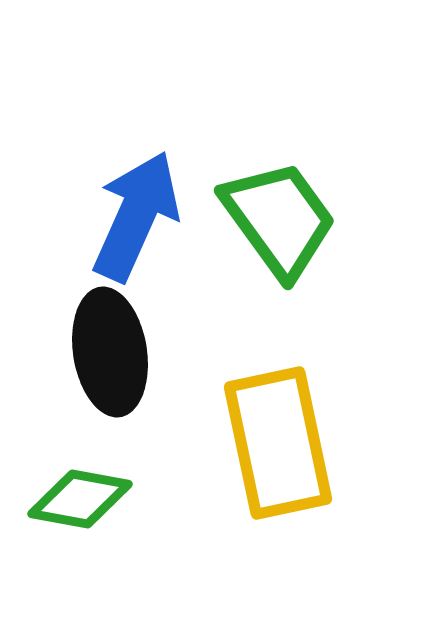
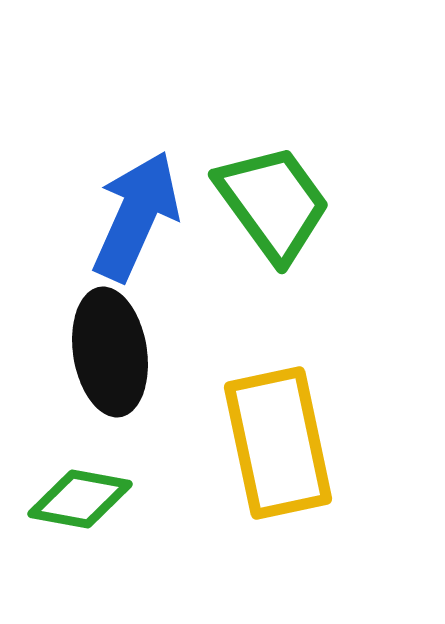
green trapezoid: moved 6 px left, 16 px up
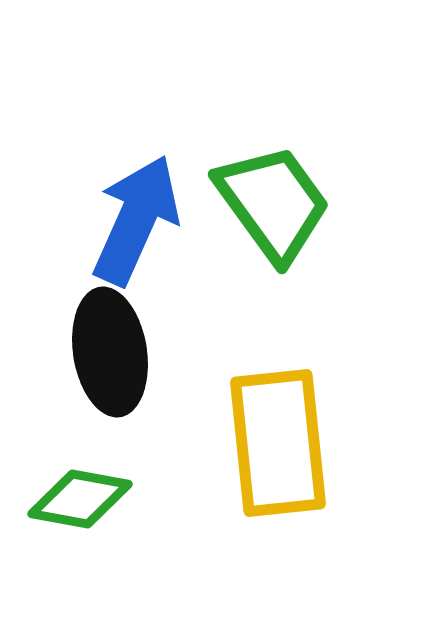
blue arrow: moved 4 px down
yellow rectangle: rotated 6 degrees clockwise
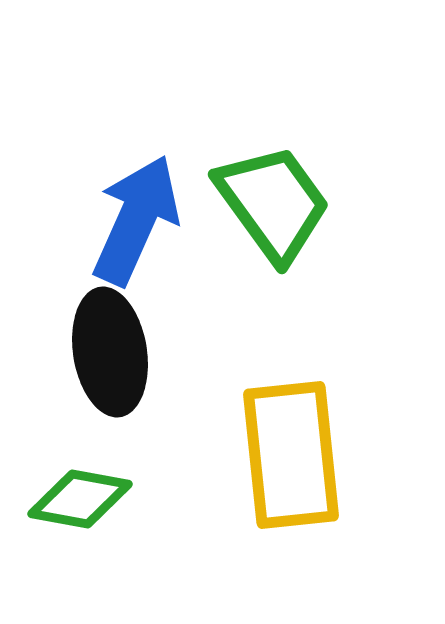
yellow rectangle: moved 13 px right, 12 px down
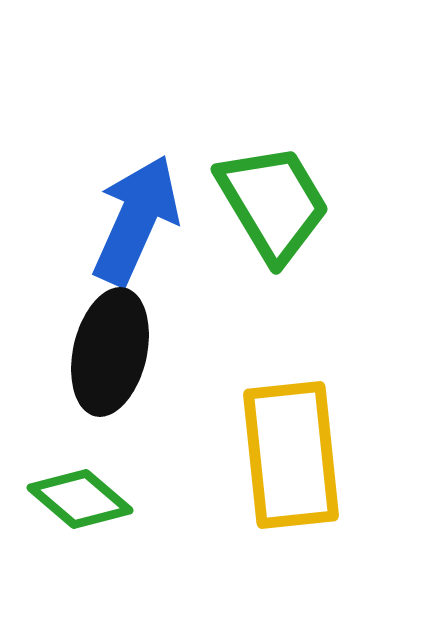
green trapezoid: rotated 5 degrees clockwise
black ellipse: rotated 22 degrees clockwise
green diamond: rotated 30 degrees clockwise
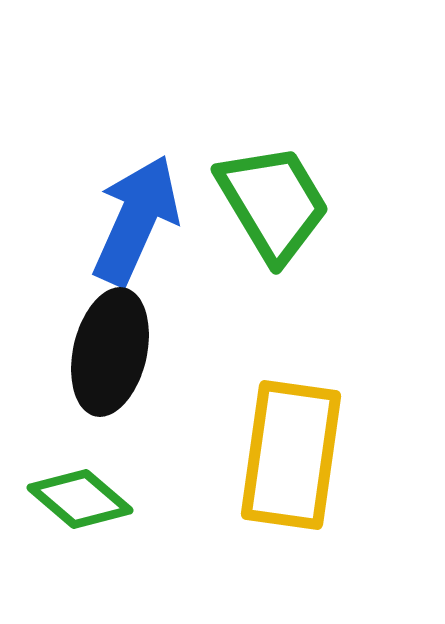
yellow rectangle: rotated 14 degrees clockwise
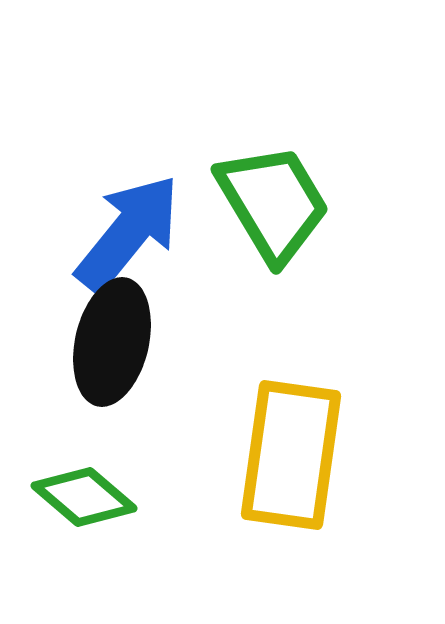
blue arrow: moved 8 px left, 13 px down; rotated 15 degrees clockwise
black ellipse: moved 2 px right, 10 px up
green diamond: moved 4 px right, 2 px up
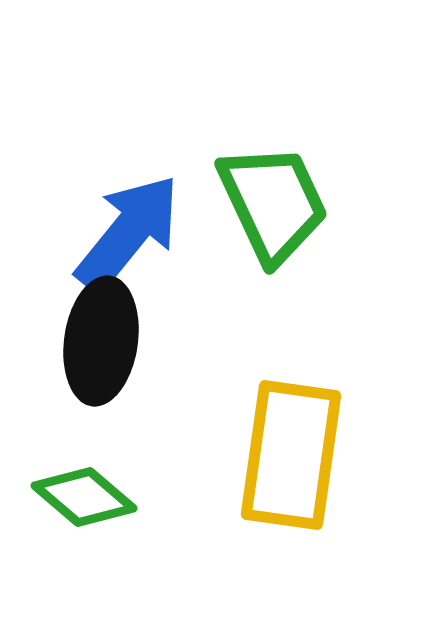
green trapezoid: rotated 6 degrees clockwise
black ellipse: moved 11 px left, 1 px up; rotated 5 degrees counterclockwise
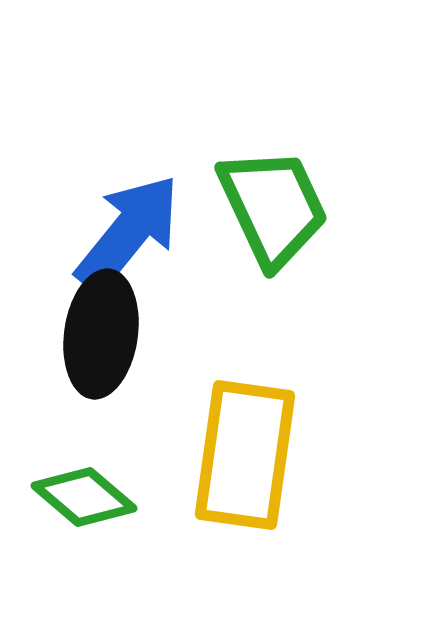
green trapezoid: moved 4 px down
black ellipse: moved 7 px up
yellow rectangle: moved 46 px left
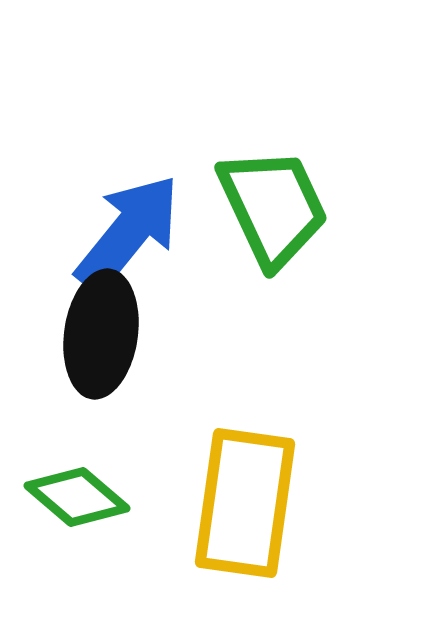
yellow rectangle: moved 48 px down
green diamond: moved 7 px left
